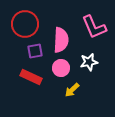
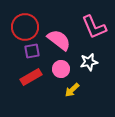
red circle: moved 3 px down
pink semicircle: moved 2 px left; rotated 55 degrees counterclockwise
purple square: moved 3 px left
pink circle: moved 1 px down
red rectangle: rotated 55 degrees counterclockwise
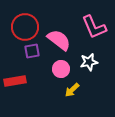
red rectangle: moved 16 px left, 4 px down; rotated 20 degrees clockwise
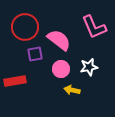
purple square: moved 3 px right, 3 px down
white star: moved 5 px down
yellow arrow: rotated 56 degrees clockwise
